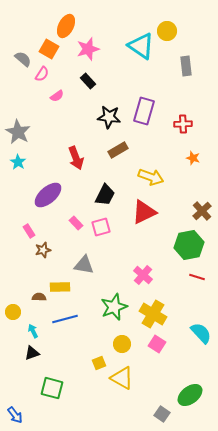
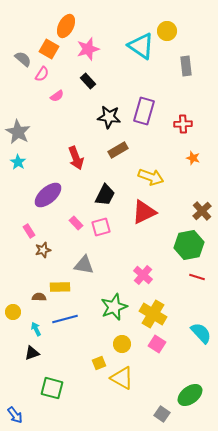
cyan arrow at (33, 331): moved 3 px right, 2 px up
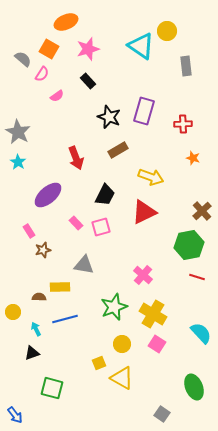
orange ellipse at (66, 26): moved 4 px up; rotated 40 degrees clockwise
black star at (109, 117): rotated 15 degrees clockwise
green ellipse at (190, 395): moved 4 px right, 8 px up; rotated 75 degrees counterclockwise
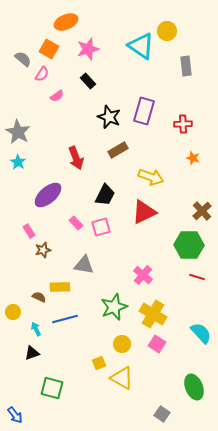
green hexagon at (189, 245): rotated 12 degrees clockwise
brown semicircle at (39, 297): rotated 24 degrees clockwise
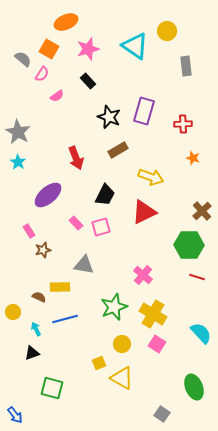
cyan triangle at (141, 46): moved 6 px left
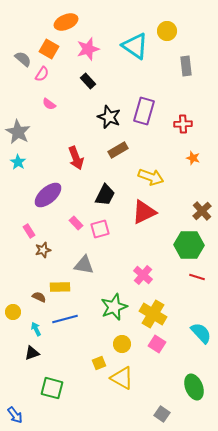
pink semicircle at (57, 96): moved 8 px left, 8 px down; rotated 72 degrees clockwise
pink square at (101, 227): moved 1 px left, 2 px down
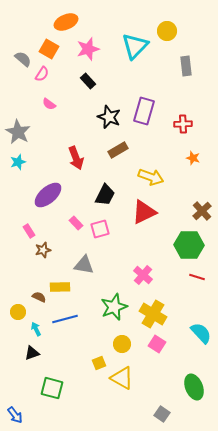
cyan triangle at (135, 46): rotated 40 degrees clockwise
cyan star at (18, 162): rotated 21 degrees clockwise
yellow circle at (13, 312): moved 5 px right
